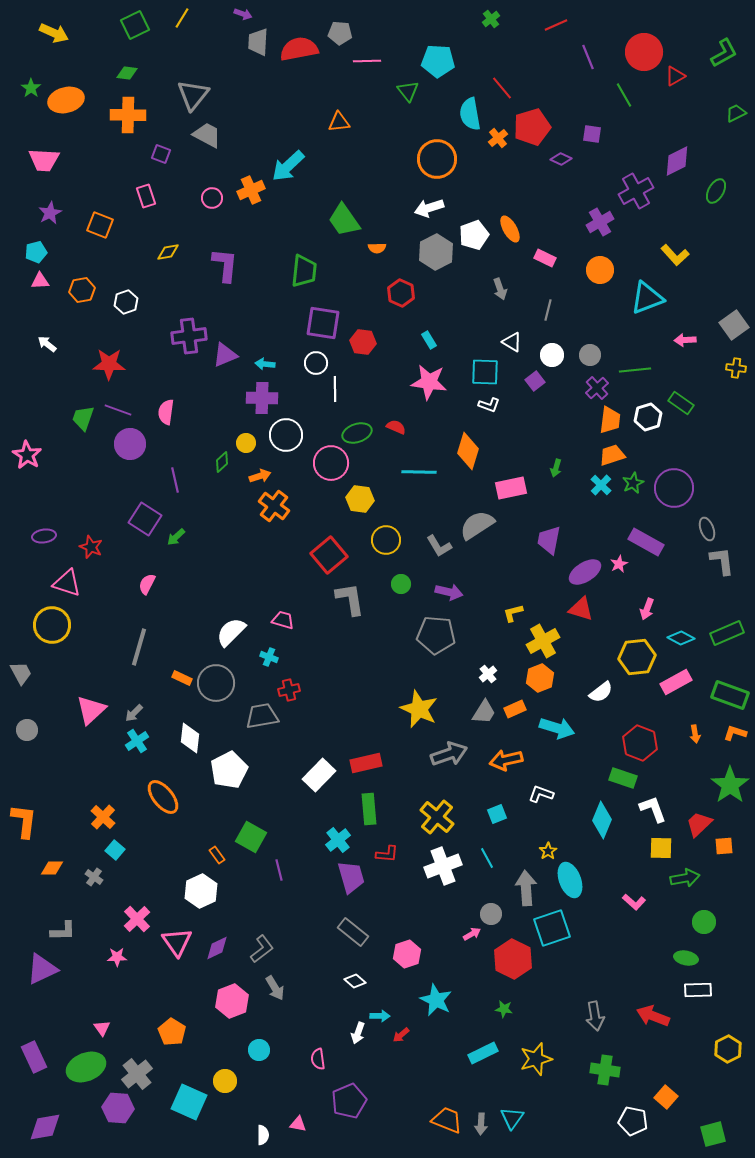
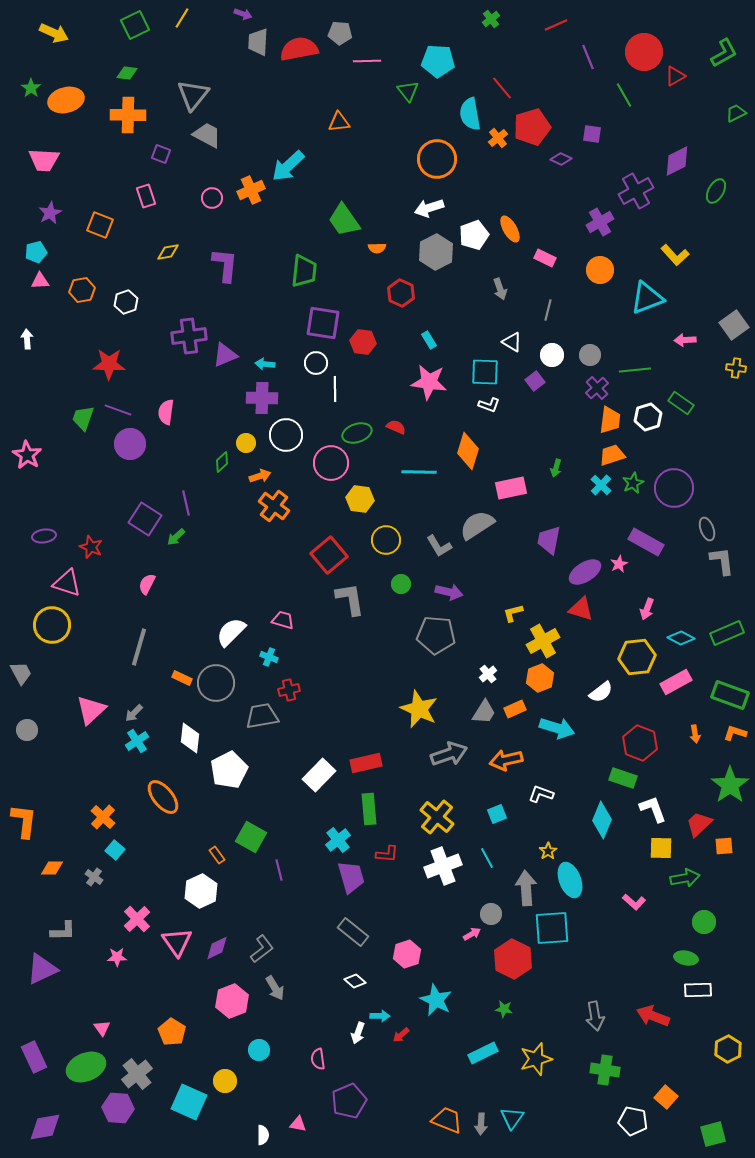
white arrow at (47, 344): moved 20 px left, 5 px up; rotated 48 degrees clockwise
purple line at (175, 480): moved 11 px right, 23 px down
cyan square at (552, 928): rotated 15 degrees clockwise
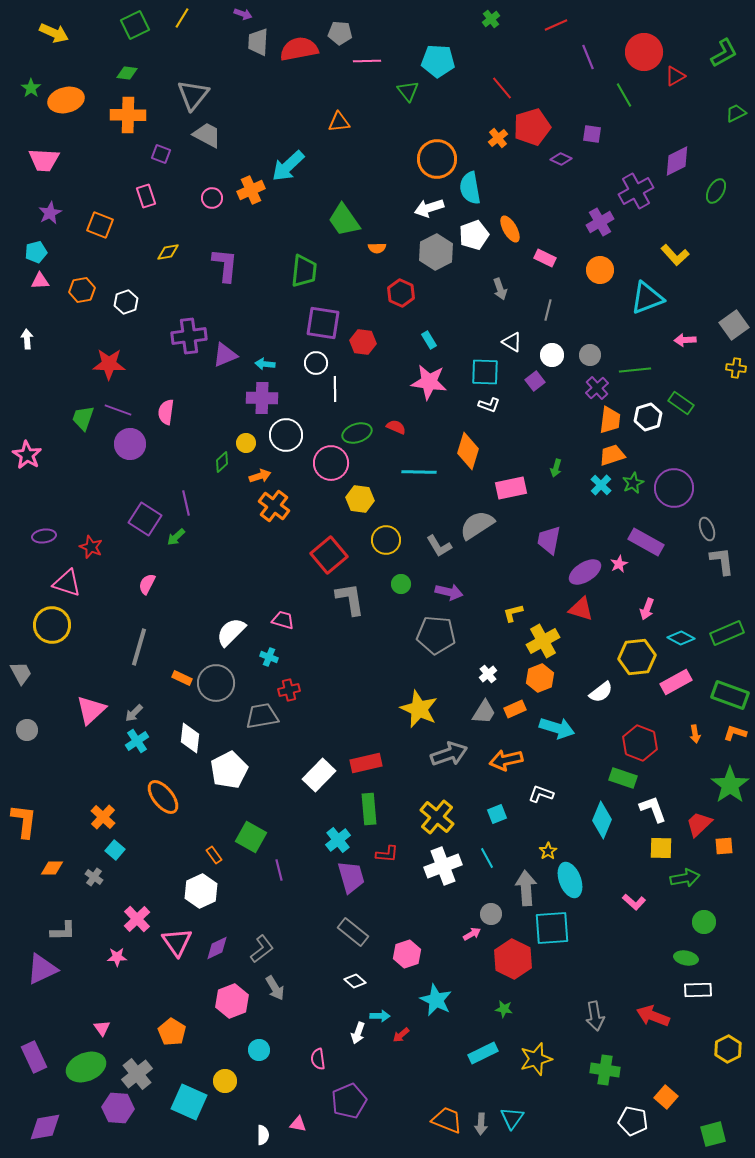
cyan semicircle at (470, 114): moved 74 px down
orange rectangle at (217, 855): moved 3 px left
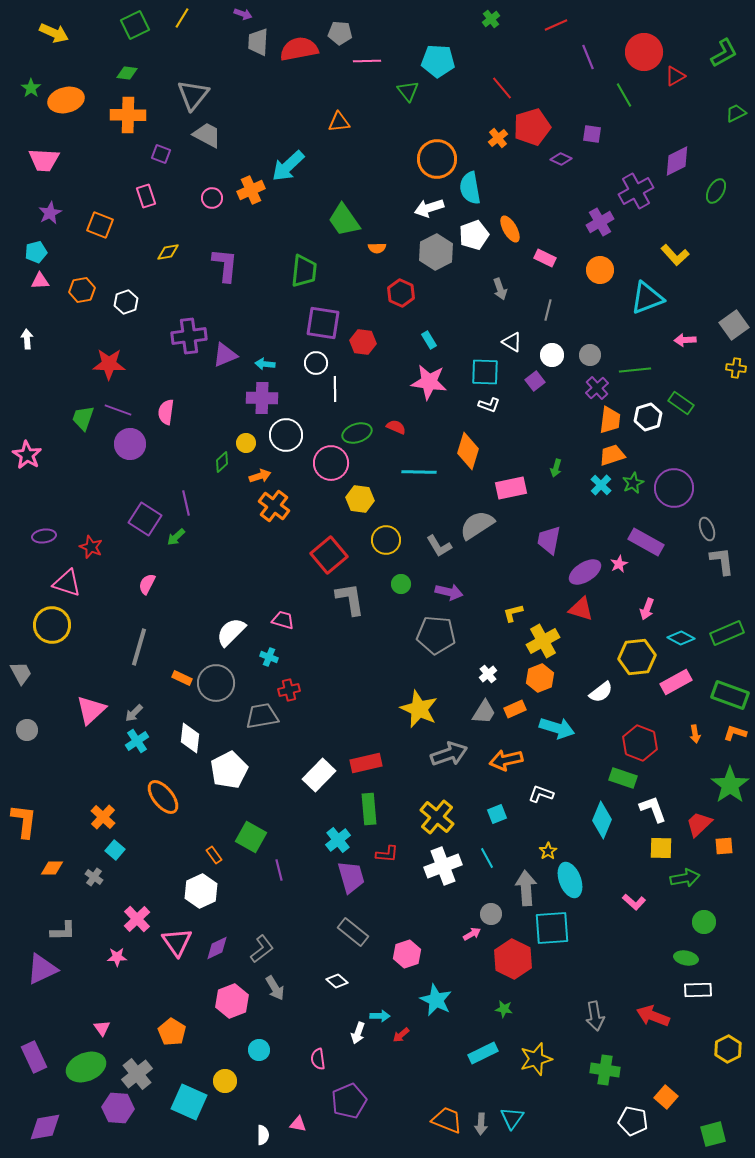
white diamond at (355, 981): moved 18 px left
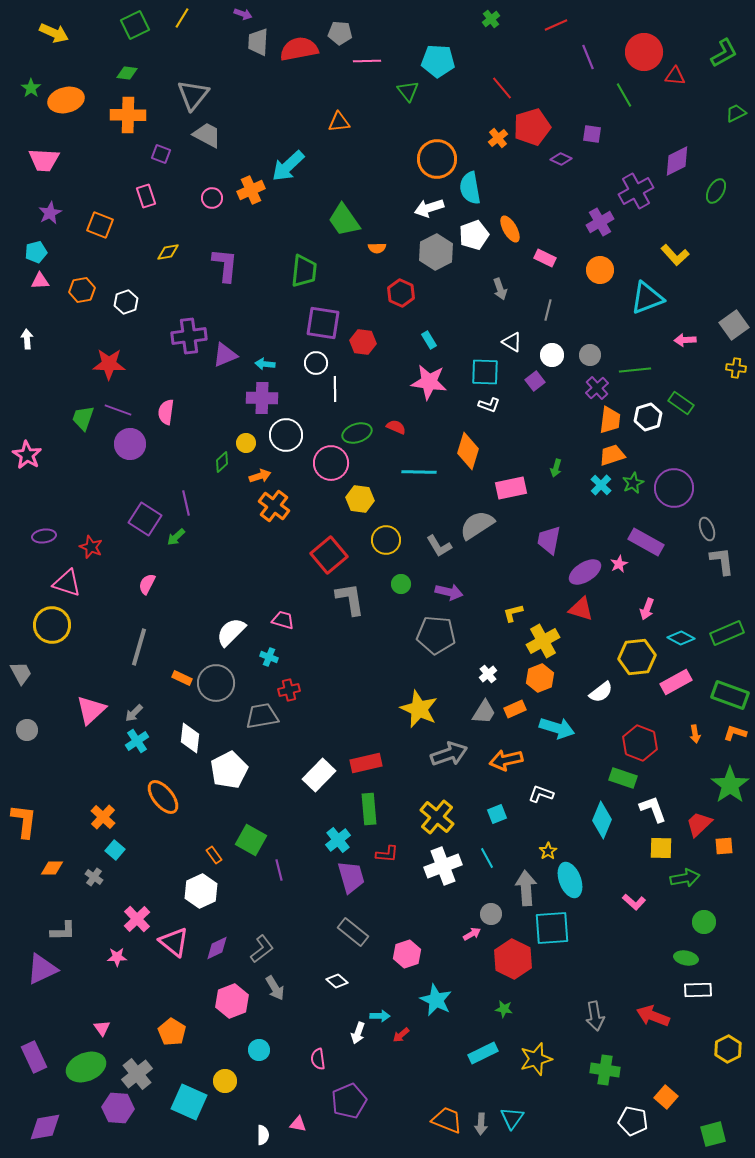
red triangle at (675, 76): rotated 35 degrees clockwise
green square at (251, 837): moved 3 px down
pink triangle at (177, 942): moved 3 px left; rotated 16 degrees counterclockwise
